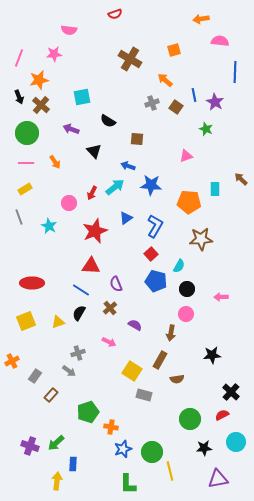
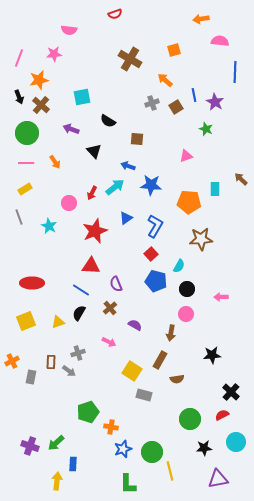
brown square at (176, 107): rotated 24 degrees clockwise
gray rectangle at (35, 376): moved 4 px left, 1 px down; rotated 24 degrees counterclockwise
brown rectangle at (51, 395): moved 33 px up; rotated 40 degrees counterclockwise
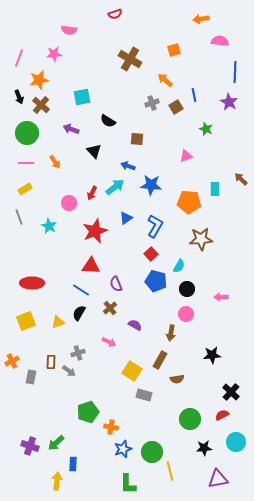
purple star at (215, 102): moved 14 px right
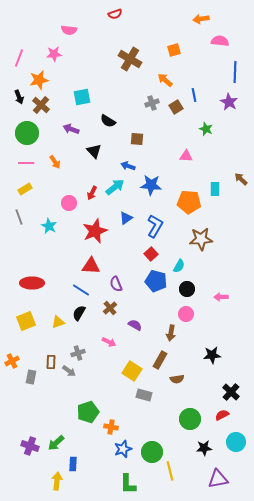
pink triangle at (186, 156): rotated 24 degrees clockwise
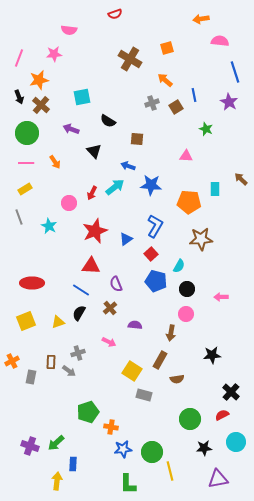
orange square at (174, 50): moved 7 px left, 2 px up
blue line at (235, 72): rotated 20 degrees counterclockwise
blue triangle at (126, 218): moved 21 px down
purple semicircle at (135, 325): rotated 24 degrees counterclockwise
blue star at (123, 449): rotated 12 degrees clockwise
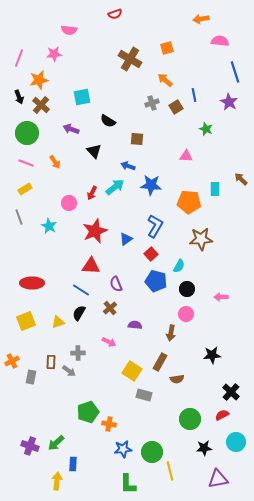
pink line at (26, 163): rotated 21 degrees clockwise
gray cross at (78, 353): rotated 16 degrees clockwise
brown rectangle at (160, 360): moved 2 px down
orange cross at (111, 427): moved 2 px left, 3 px up
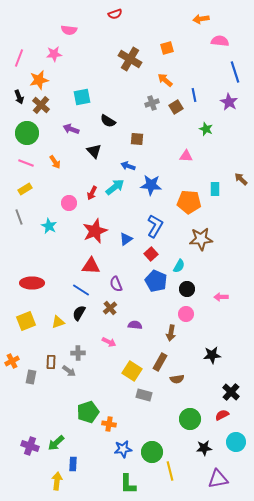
blue pentagon at (156, 281): rotated 10 degrees clockwise
